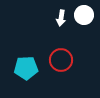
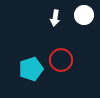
white arrow: moved 6 px left
cyan pentagon: moved 5 px right, 1 px down; rotated 15 degrees counterclockwise
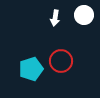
red circle: moved 1 px down
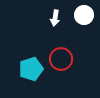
red circle: moved 2 px up
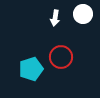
white circle: moved 1 px left, 1 px up
red circle: moved 2 px up
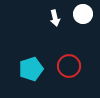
white arrow: rotated 21 degrees counterclockwise
red circle: moved 8 px right, 9 px down
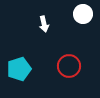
white arrow: moved 11 px left, 6 px down
cyan pentagon: moved 12 px left
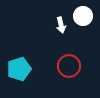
white circle: moved 2 px down
white arrow: moved 17 px right, 1 px down
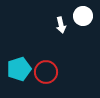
red circle: moved 23 px left, 6 px down
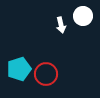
red circle: moved 2 px down
